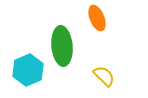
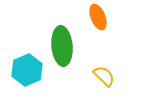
orange ellipse: moved 1 px right, 1 px up
cyan hexagon: moved 1 px left
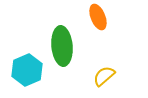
yellow semicircle: rotated 85 degrees counterclockwise
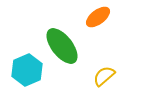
orange ellipse: rotated 75 degrees clockwise
green ellipse: rotated 33 degrees counterclockwise
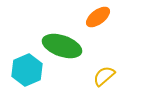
green ellipse: rotated 33 degrees counterclockwise
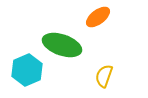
green ellipse: moved 1 px up
yellow semicircle: rotated 30 degrees counterclockwise
